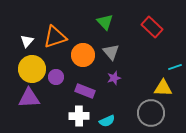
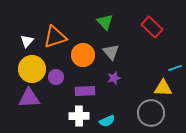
cyan line: moved 1 px down
purple rectangle: rotated 24 degrees counterclockwise
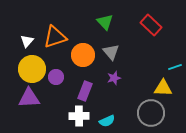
red rectangle: moved 1 px left, 2 px up
cyan line: moved 1 px up
purple rectangle: rotated 66 degrees counterclockwise
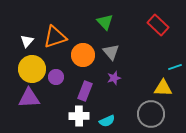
red rectangle: moved 7 px right
gray circle: moved 1 px down
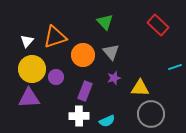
yellow triangle: moved 23 px left
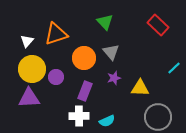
orange triangle: moved 1 px right, 3 px up
orange circle: moved 1 px right, 3 px down
cyan line: moved 1 px left, 1 px down; rotated 24 degrees counterclockwise
gray circle: moved 7 px right, 3 px down
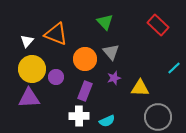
orange triangle: rotated 40 degrees clockwise
orange circle: moved 1 px right, 1 px down
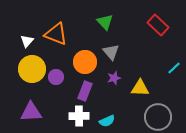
orange circle: moved 3 px down
purple triangle: moved 2 px right, 14 px down
